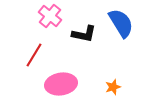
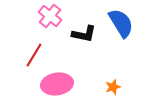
pink ellipse: moved 4 px left
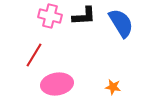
pink cross: rotated 25 degrees counterclockwise
black L-shape: moved 18 px up; rotated 15 degrees counterclockwise
orange star: rotated 28 degrees clockwise
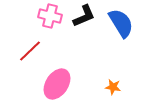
black L-shape: rotated 20 degrees counterclockwise
red line: moved 4 px left, 4 px up; rotated 15 degrees clockwise
pink ellipse: rotated 48 degrees counterclockwise
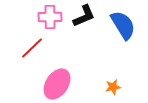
pink cross: moved 1 px down; rotated 15 degrees counterclockwise
blue semicircle: moved 2 px right, 2 px down
red line: moved 2 px right, 3 px up
orange star: rotated 21 degrees counterclockwise
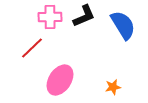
pink ellipse: moved 3 px right, 4 px up
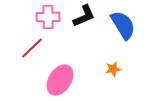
pink cross: moved 2 px left
orange star: moved 18 px up
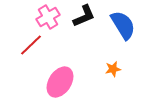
pink cross: rotated 30 degrees counterclockwise
red line: moved 1 px left, 3 px up
pink ellipse: moved 2 px down
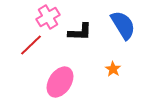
black L-shape: moved 4 px left, 16 px down; rotated 25 degrees clockwise
orange star: rotated 28 degrees counterclockwise
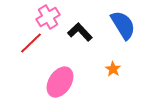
black L-shape: rotated 135 degrees counterclockwise
red line: moved 2 px up
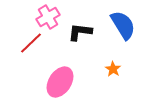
black L-shape: rotated 40 degrees counterclockwise
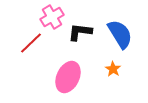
pink cross: moved 4 px right
blue semicircle: moved 3 px left, 9 px down
pink ellipse: moved 8 px right, 5 px up; rotated 8 degrees counterclockwise
